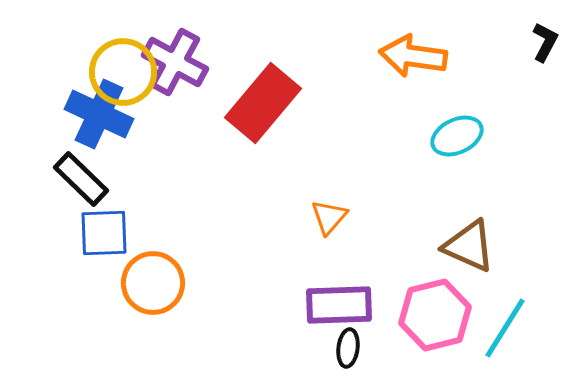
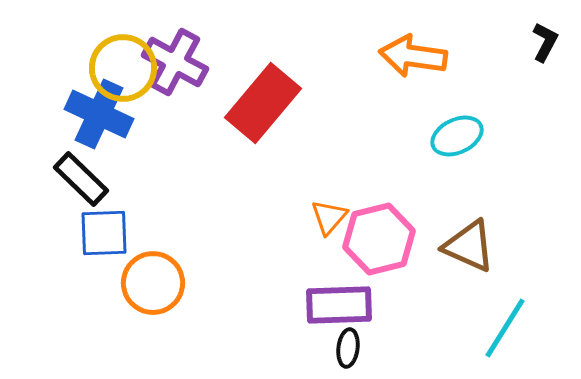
yellow circle: moved 4 px up
pink hexagon: moved 56 px left, 76 px up
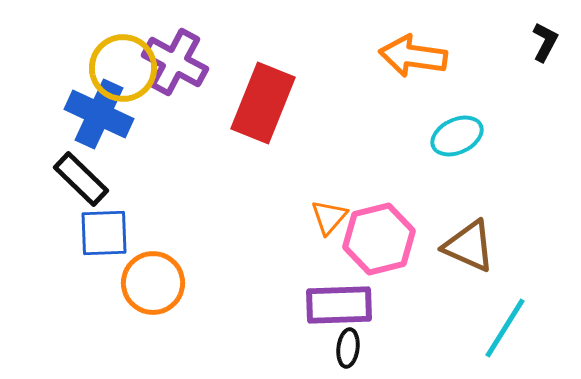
red rectangle: rotated 18 degrees counterclockwise
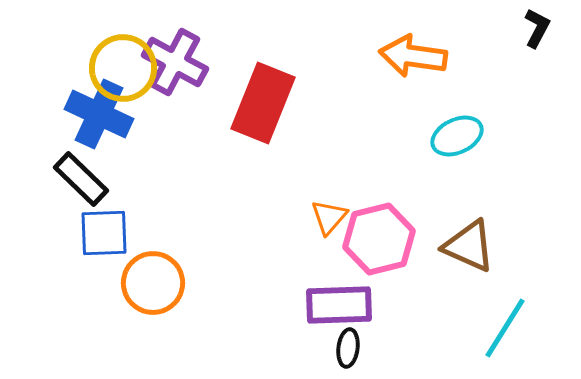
black L-shape: moved 8 px left, 14 px up
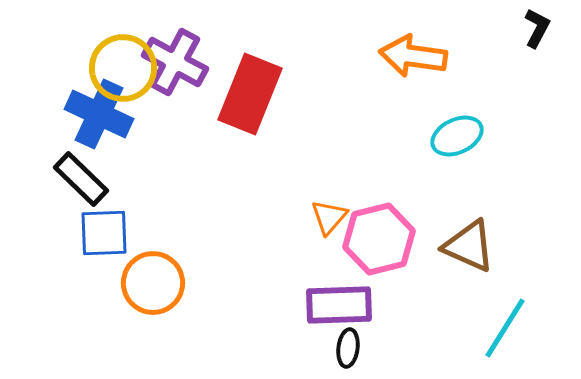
red rectangle: moved 13 px left, 9 px up
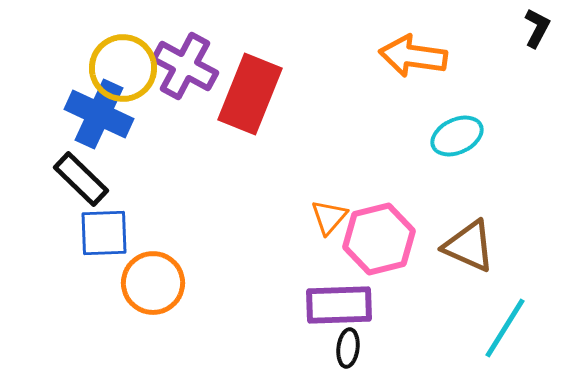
purple cross: moved 10 px right, 4 px down
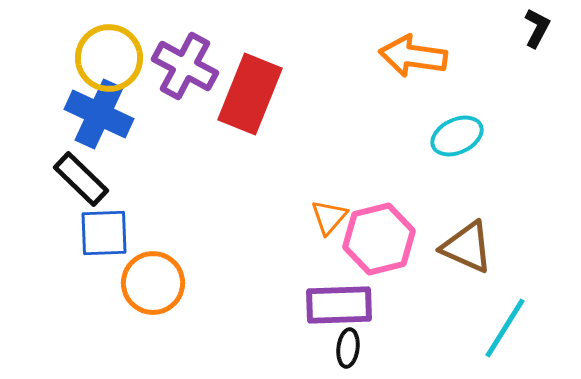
yellow circle: moved 14 px left, 10 px up
brown triangle: moved 2 px left, 1 px down
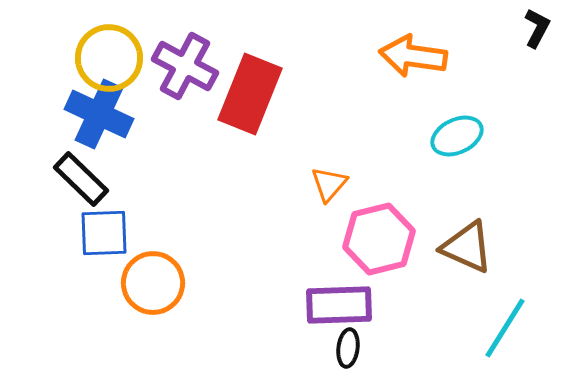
orange triangle: moved 33 px up
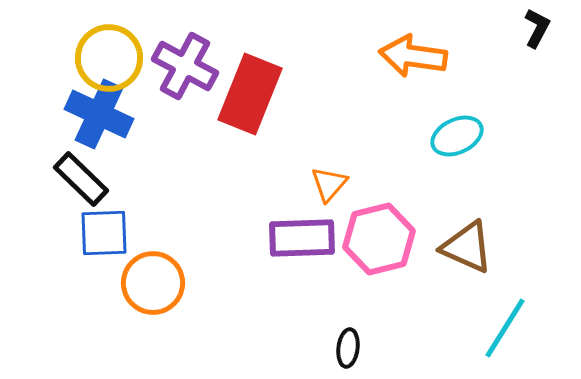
purple rectangle: moved 37 px left, 67 px up
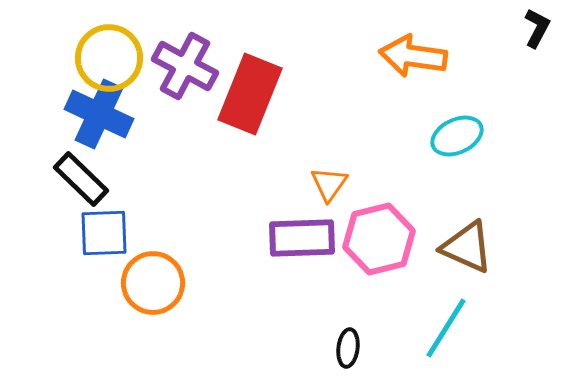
orange triangle: rotated 6 degrees counterclockwise
cyan line: moved 59 px left
